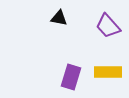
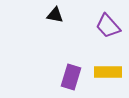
black triangle: moved 4 px left, 3 px up
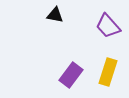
yellow rectangle: rotated 72 degrees counterclockwise
purple rectangle: moved 2 px up; rotated 20 degrees clockwise
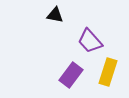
purple trapezoid: moved 18 px left, 15 px down
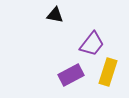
purple trapezoid: moved 2 px right, 3 px down; rotated 100 degrees counterclockwise
purple rectangle: rotated 25 degrees clockwise
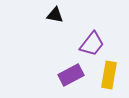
yellow rectangle: moved 1 px right, 3 px down; rotated 8 degrees counterclockwise
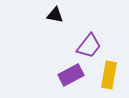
purple trapezoid: moved 3 px left, 2 px down
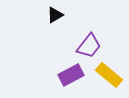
black triangle: rotated 42 degrees counterclockwise
yellow rectangle: rotated 60 degrees counterclockwise
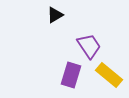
purple trapezoid: rotated 72 degrees counterclockwise
purple rectangle: rotated 45 degrees counterclockwise
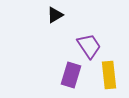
yellow rectangle: rotated 44 degrees clockwise
